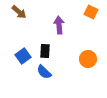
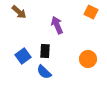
purple arrow: moved 2 px left; rotated 18 degrees counterclockwise
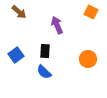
blue square: moved 7 px left, 1 px up
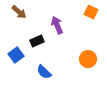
black rectangle: moved 8 px left, 10 px up; rotated 64 degrees clockwise
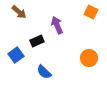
orange circle: moved 1 px right, 1 px up
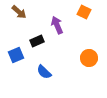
orange square: moved 7 px left
blue square: rotated 14 degrees clockwise
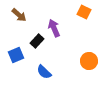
brown arrow: moved 3 px down
purple arrow: moved 3 px left, 3 px down
black rectangle: rotated 24 degrees counterclockwise
orange circle: moved 3 px down
